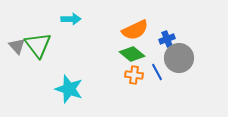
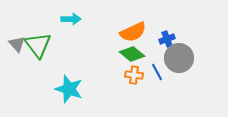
orange semicircle: moved 2 px left, 2 px down
gray triangle: moved 2 px up
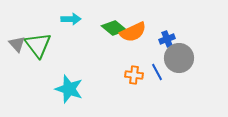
green diamond: moved 18 px left, 26 px up
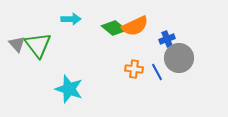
orange semicircle: moved 2 px right, 6 px up
orange cross: moved 6 px up
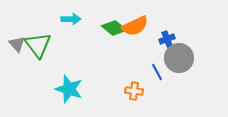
orange cross: moved 22 px down
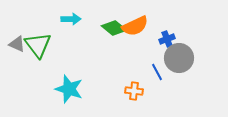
gray triangle: rotated 24 degrees counterclockwise
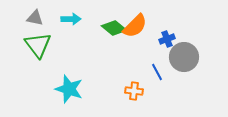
orange semicircle: rotated 20 degrees counterclockwise
gray triangle: moved 18 px right, 26 px up; rotated 12 degrees counterclockwise
gray circle: moved 5 px right, 1 px up
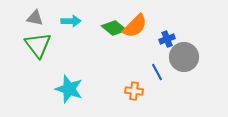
cyan arrow: moved 2 px down
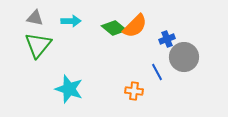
green triangle: rotated 16 degrees clockwise
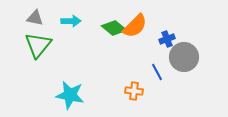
cyan star: moved 1 px right, 6 px down; rotated 8 degrees counterclockwise
